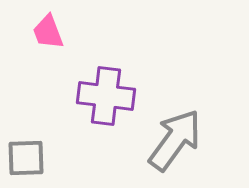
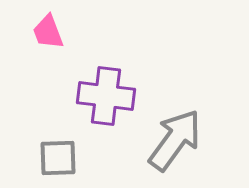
gray square: moved 32 px right
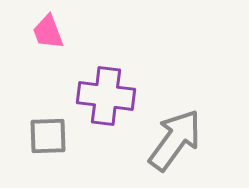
gray square: moved 10 px left, 22 px up
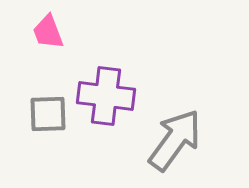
gray square: moved 22 px up
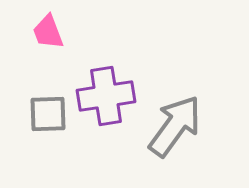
purple cross: rotated 16 degrees counterclockwise
gray arrow: moved 14 px up
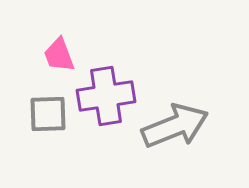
pink trapezoid: moved 11 px right, 23 px down
gray arrow: rotated 32 degrees clockwise
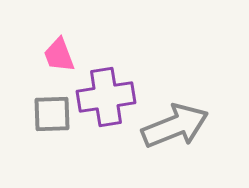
purple cross: moved 1 px down
gray square: moved 4 px right
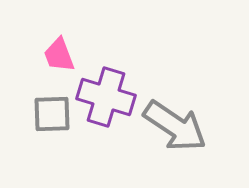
purple cross: rotated 26 degrees clockwise
gray arrow: rotated 56 degrees clockwise
